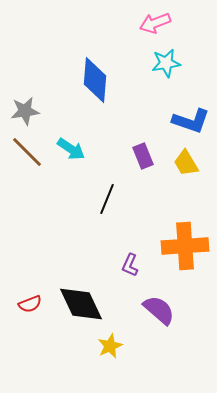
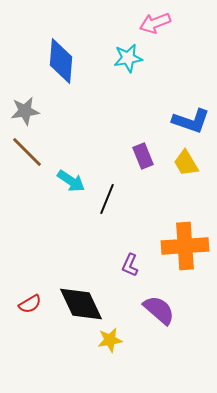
cyan star: moved 38 px left, 5 px up
blue diamond: moved 34 px left, 19 px up
cyan arrow: moved 32 px down
red semicircle: rotated 10 degrees counterclockwise
yellow star: moved 6 px up; rotated 15 degrees clockwise
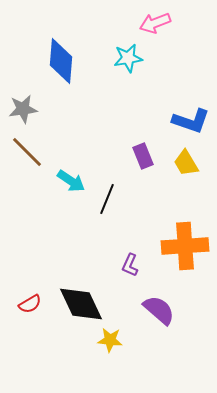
gray star: moved 2 px left, 2 px up
yellow star: rotated 15 degrees clockwise
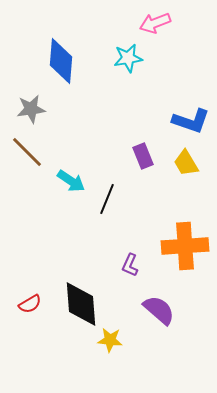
gray star: moved 8 px right
black diamond: rotated 21 degrees clockwise
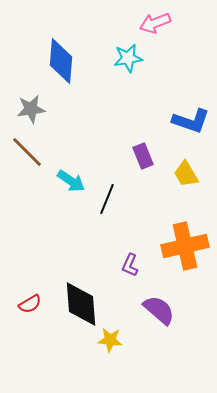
yellow trapezoid: moved 11 px down
orange cross: rotated 9 degrees counterclockwise
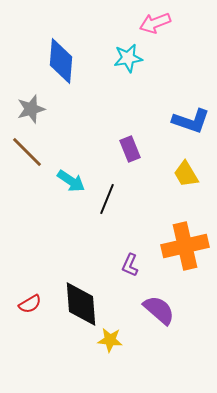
gray star: rotated 8 degrees counterclockwise
purple rectangle: moved 13 px left, 7 px up
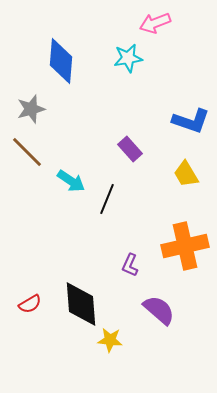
purple rectangle: rotated 20 degrees counterclockwise
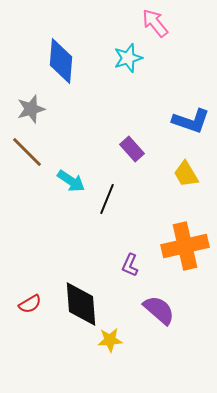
pink arrow: rotated 72 degrees clockwise
cyan star: rotated 8 degrees counterclockwise
purple rectangle: moved 2 px right
yellow star: rotated 10 degrees counterclockwise
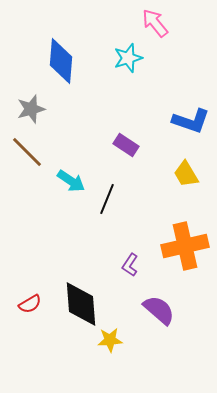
purple rectangle: moved 6 px left, 4 px up; rotated 15 degrees counterclockwise
purple L-shape: rotated 10 degrees clockwise
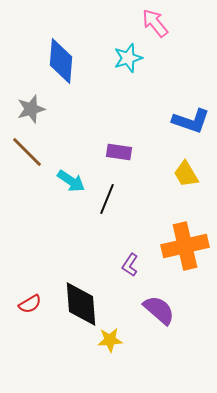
purple rectangle: moved 7 px left, 7 px down; rotated 25 degrees counterclockwise
